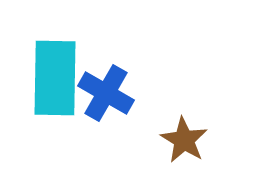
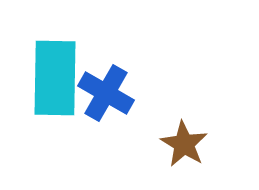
brown star: moved 4 px down
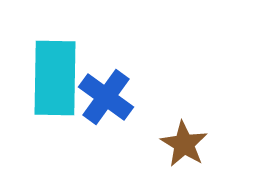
blue cross: moved 4 px down; rotated 6 degrees clockwise
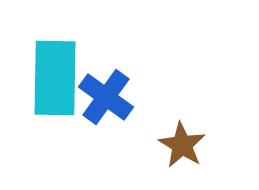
brown star: moved 2 px left, 1 px down
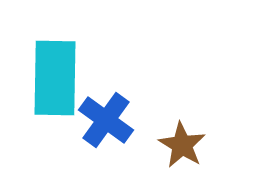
blue cross: moved 23 px down
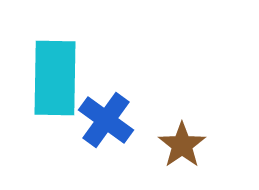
brown star: rotated 6 degrees clockwise
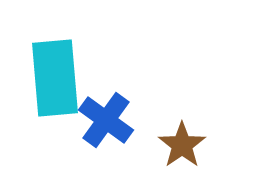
cyan rectangle: rotated 6 degrees counterclockwise
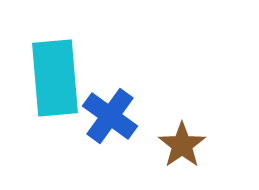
blue cross: moved 4 px right, 4 px up
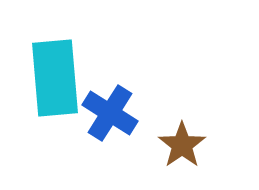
blue cross: moved 3 px up; rotated 4 degrees counterclockwise
